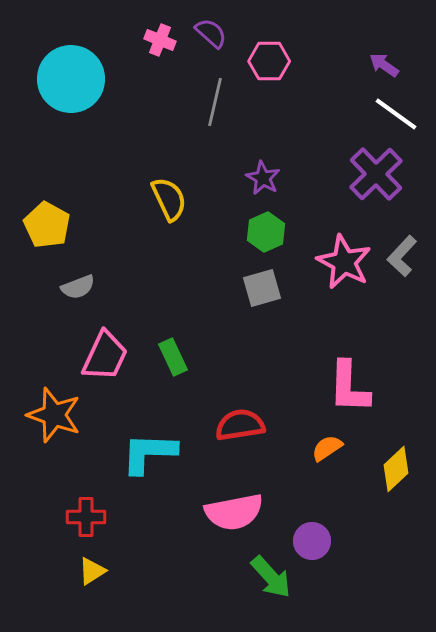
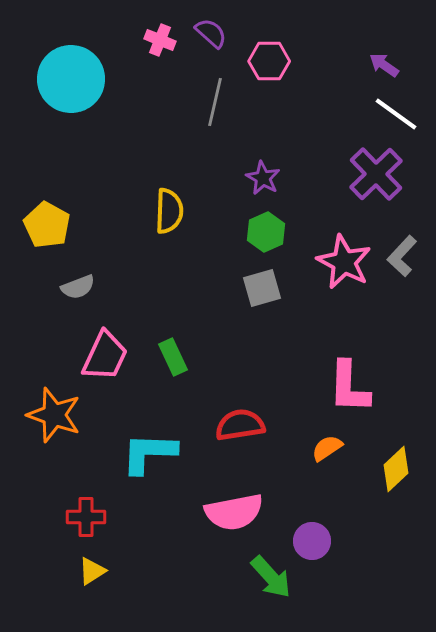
yellow semicircle: moved 12 px down; rotated 27 degrees clockwise
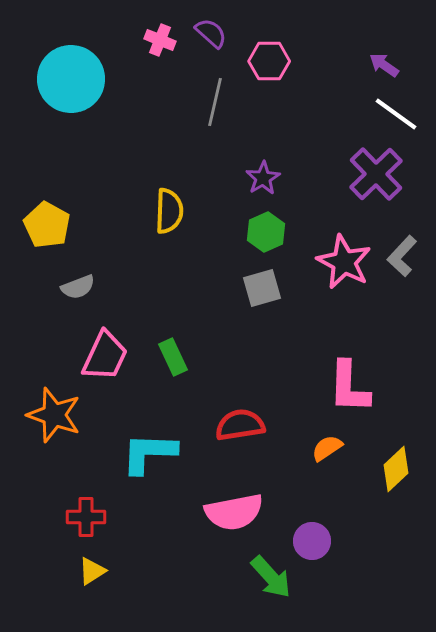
purple star: rotated 12 degrees clockwise
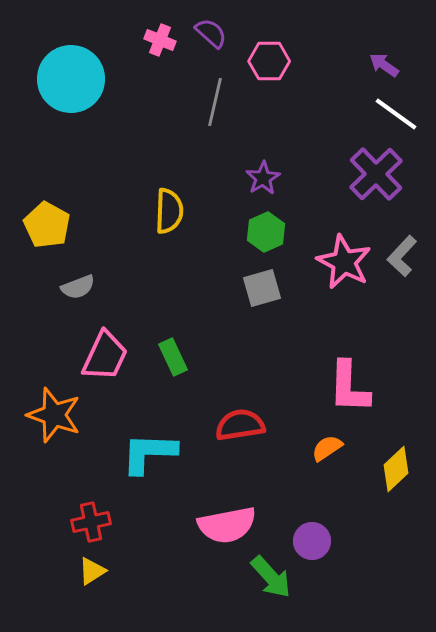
pink semicircle: moved 7 px left, 13 px down
red cross: moved 5 px right, 5 px down; rotated 12 degrees counterclockwise
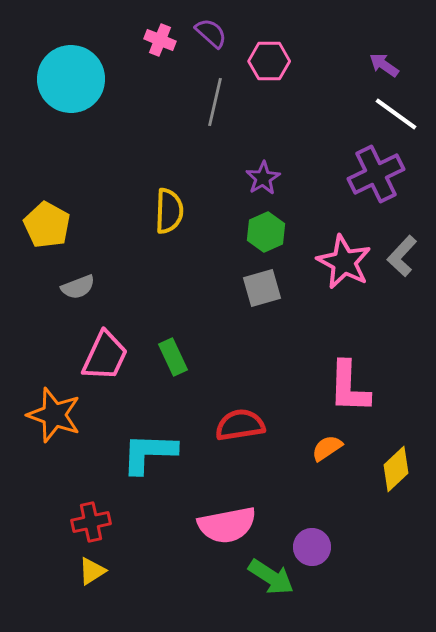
purple cross: rotated 18 degrees clockwise
purple circle: moved 6 px down
green arrow: rotated 15 degrees counterclockwise
